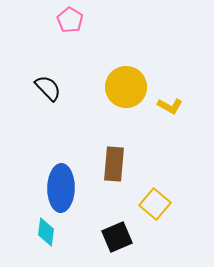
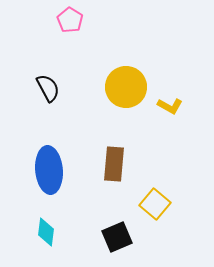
black semicircle: rotated 16 degrees clockwise
blue ellipse: moved 12 px left, 18 px up; rotated 6 degrees counterclockwise
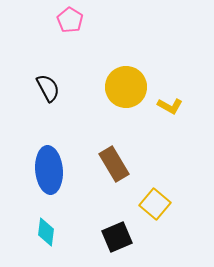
brown rectangle: rotated 36 degrees counterclockwise
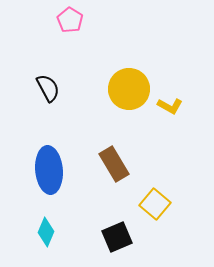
yellow circle: moved 3 px right, 2 px down
cyan diamond: rotated 16 degrees clockwise
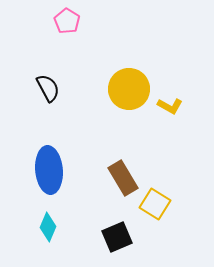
pink pentagon: moved 3 px left, 1 px down
brown rectangle: moved 9 px right, 14 px down
yellow square: rotated 8 degrees counterclockwise
cyan diamond: moved 2 px right, 5 px up
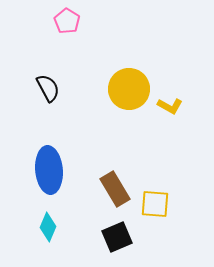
brown rectangle: moved 8 px left, 11 px down
yellow square: rotated 28 degrees counterclockwise
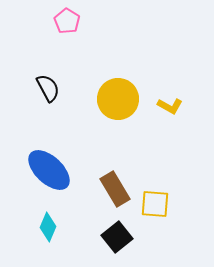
yellow circle: moved 11 px left, 10 px down
blue ellipse: rotated 42 degrees counterclockwise
black square: rotated 16 degrees counterclockwise
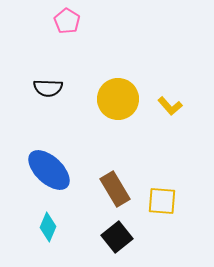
black semicircle: rotated 120 degrees clockwise
yellow L-shape: rotated 20 degrees clockwise
yellow square: moved 7 px right, 3 px up
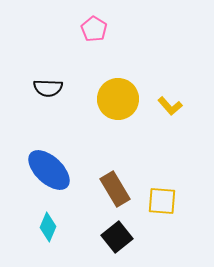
pink pentagon: moved 27 px right, 8 px down
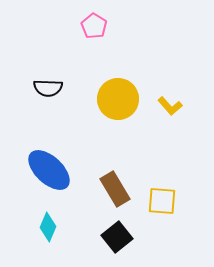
pink pentagon: moved 3 px up
